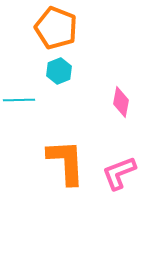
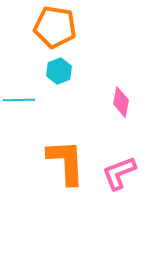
orange pentagon: moved 1 px left, 1 px up; rotated 12 degrees counterclockwise
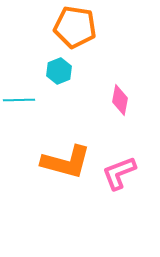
orange pentagon: moved 20 px right
pink diamond: moved 1 px left, 2 px up
orange L-shape: rotated 108 degrees clockwise
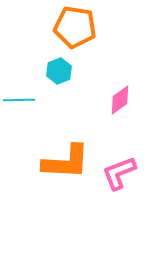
pink diamond: rotated 44 degrees clockwise
orange L-shape: rotated 12 degrees counterclockwise
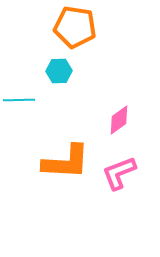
cyan hexagon: rotated 20 degrees clockwise
pink diamond: moved 1 px left, 20 px down
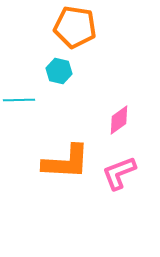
cyan hexagon: rotated 15 degrees clockwise
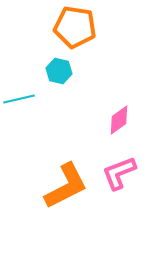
cyan line: moved 1 px up; rotated 12 degrees counterclockwise
orange L-shape: moved 24 px down; rotated 30 degrees counterclockwise
